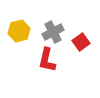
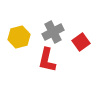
yellow hexagon: moved 6 px down
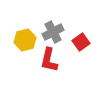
yellow hexagon: moved 6 px right, 3 px down
red L-shape: moved 2 px right
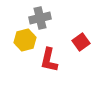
gray cross: moved 13 px left, 14 px up; rotated 15 degrees clockwise
